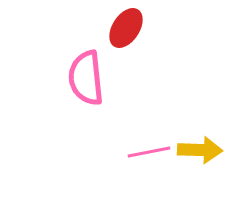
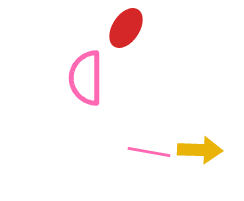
pink semicircle: rotated 6 degrees clockwise
pink line: rotated 21 degrees clockwise
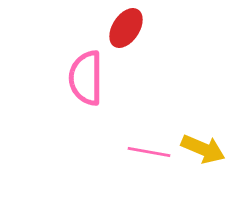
yellow arrow: moved 3 px right, 1 px up; rotated 21 degrees clockwise
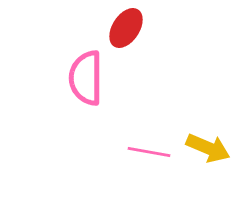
yellow arrow: moved 5 px right, 1 px up
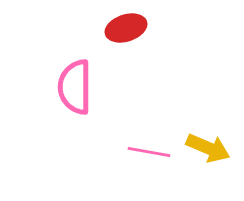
red ellipse: rotated 39 degrees clockwise
pink semicircle: moved 11 px left, 9 px down
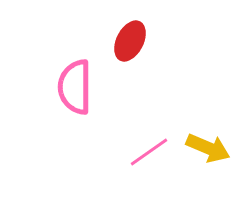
red ellipse: moved 4 px right, 13 px down; rotated 45 degrees counterclockwise
pink line: rotated 45 degrees counterclockwise
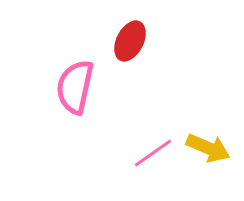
pink semicircle: rotated 12 degrees clockwise
pink line: moved 4 px right, 1 px down
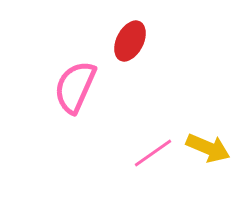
pink semicircle: rotated 12 degrees clockwise
